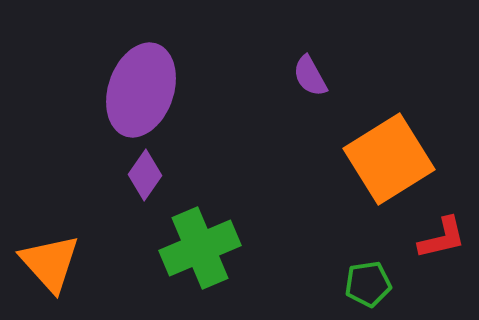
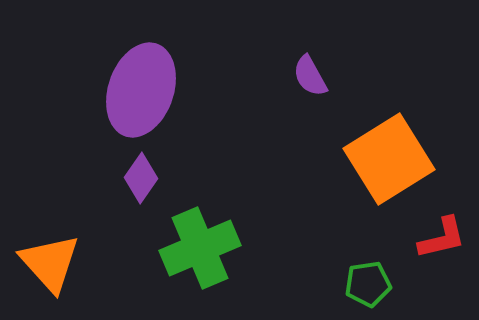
purple diamond: moved 4 px left, 3 px down
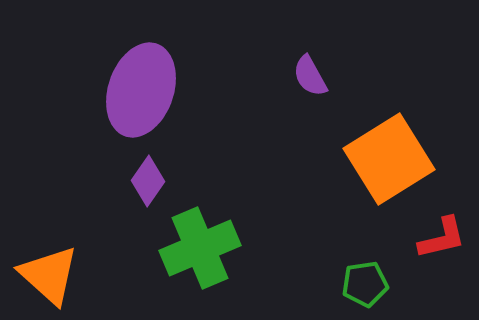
purple diamond: moved 7 px right, 3 px down
orange triangle: moved 1 px left, 12 px down; rotated 6 degrees counterclockwise
green pentagon: moved 3 px left
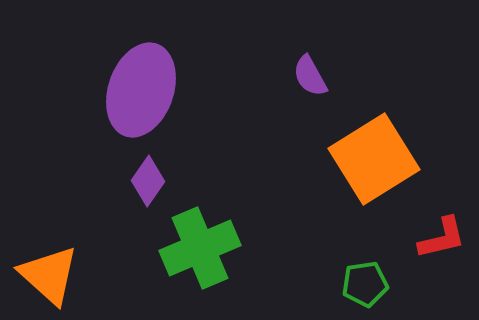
orange square: moved 15 px left
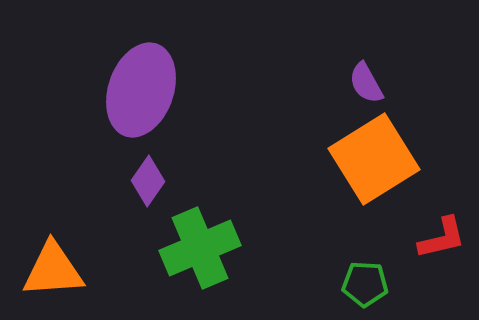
purple semicircle: moved 56 px right, 7 px down
orange triangle: moved 4 px right, 5 px up; rotated 46 degrees counterclockwise
green pentagon: rotated 12 degrees clockwise
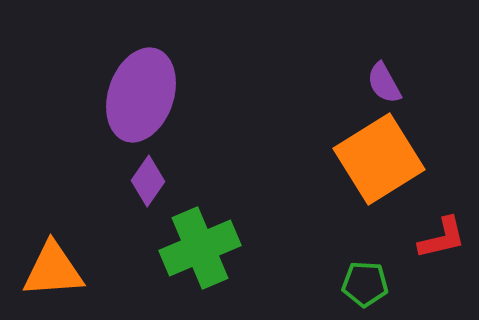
purple semicircle: moved 18 px right
purple ellipse: moved 5 px down
orange square: moved 5 px right
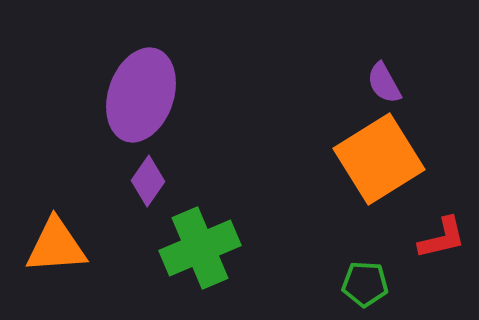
orange triangle: moved 3 px right, 24 px up
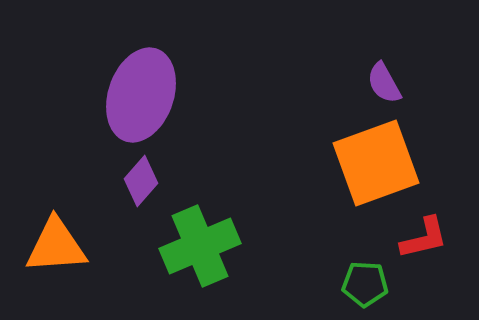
orange square: moved 3 px left, 4 px down; rotated 12 degrees clockwise
purple diamond: moved 7 px left; rotated 6 degrees clockwise
red L-shape: moved 18 px left
green cross: moved 2 px up
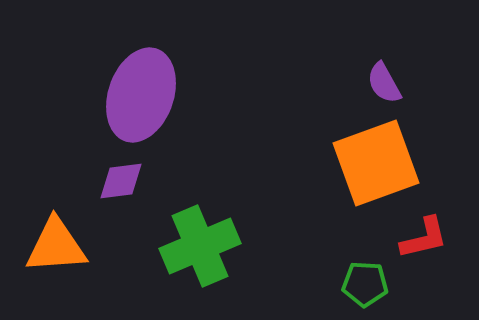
purple diamond: moved 20 px left; rotated 42 degrees clockwise
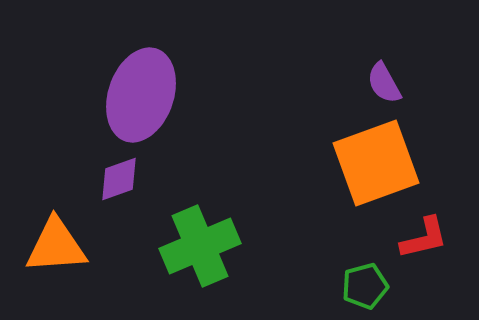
purple diamond: moved 2 px left, 2 px up; rotated 12 degrees counterclockwise
green pentagon: moved 2 px down; rotated 18 degrees counterclockwise
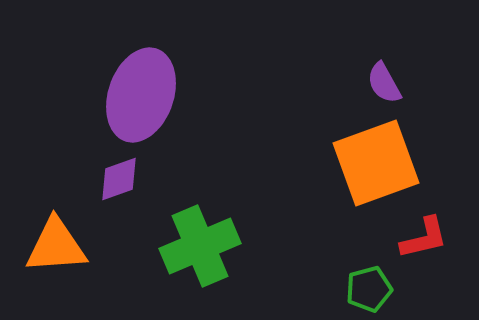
green pentagon: moved 4 px right, 3 px down
